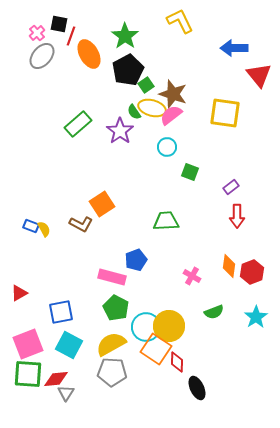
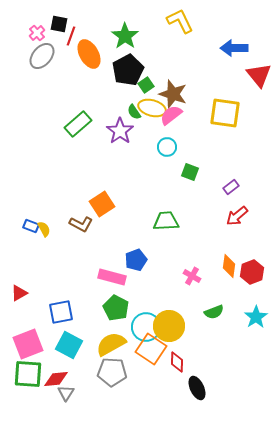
red arrow at (237, 216): rotated 50 degrees clockwise
orange square at (156, 349): moved 5 px left
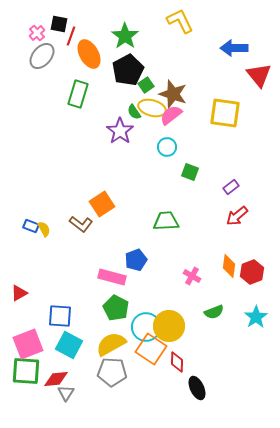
green rectangle at (78, 124): moved 30 px up; rotated 32 degrees counterclockwise
brown L-shape at (81, 224): rotated 10 degrees clockwise
blue square at (61, 312): moved 1 px left, 4 px down; rotated 15 degrees clockwise
green square at (28, 374): moved 2 px left, 3 px up
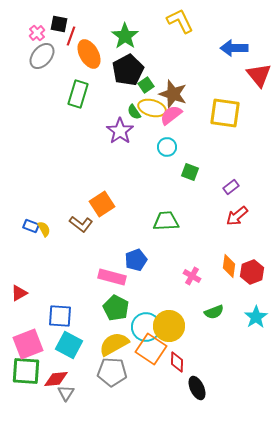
yellow semicircle at (111, 344): moved 3 px right
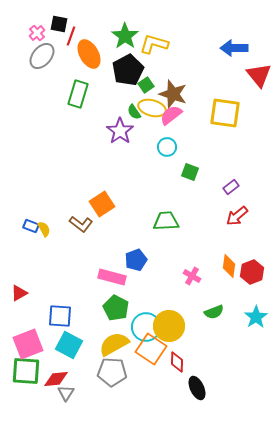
yellow L-shape at (180, 21): moved 26 px left, 23 px down; rotated 48 degrees counterclockwise
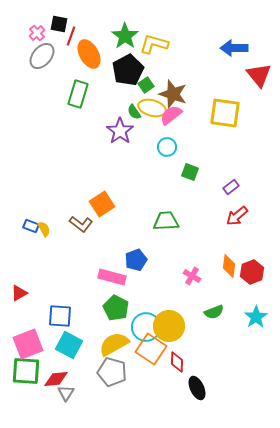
gray pentagon at (112, 372): rotated 12 degrees clockwise
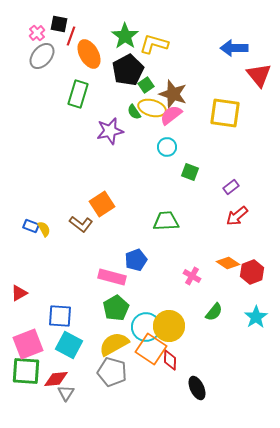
purple star at (120, 131): moved 10 px left; rotated 24 degrees clockwise
orange diamond at (229, 266): moved 1 px left, 3 px up; rotated 65 degrees counterclockwise
green pentagon at (116, 308): rotated 15 degrees clockwise
green semicircle at (214, 312): rotated 30 degrees counterclockwise
red diamond at (177, 362): moved 7 px left, 2 px up
